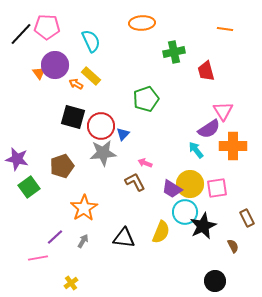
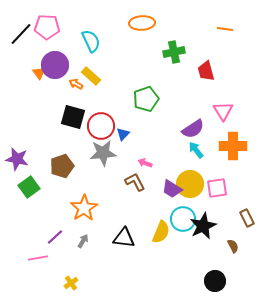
purple semicircle: moved 16 px left
cyan circle: moved 2 px left, 7 px down
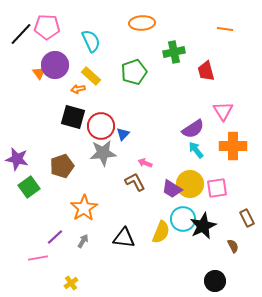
orange arrow: moved 2 px right, 5 px down; rotated 40 degrees counterclockwise
green pentagon: moved 12 px left, 27 px up
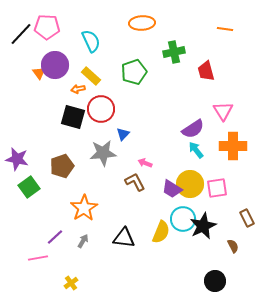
red circle: moved 17 px up
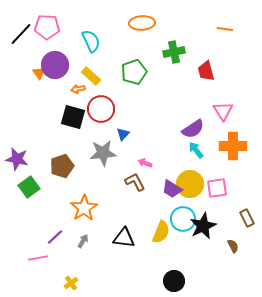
black circle: moved 41 px left
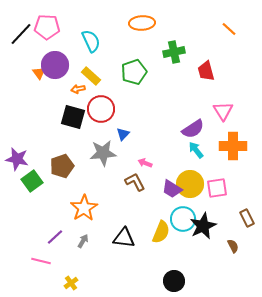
orange line: moved 4 px right; rotated 35 degrees clockwise
green square: moved 3 px right, 6 px up
pink line: moved 3 px right, 3 px down; rotated 24 degrees clockwise
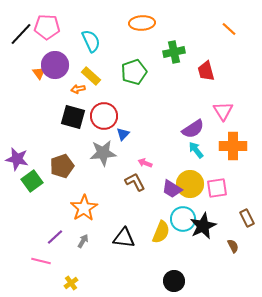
red circle: moved 3 px right, 7 px down
